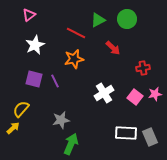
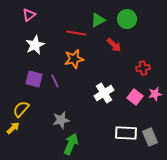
red line: rotated 18 degrees counterclockwise
red arrow: moved 1 px right, 3 px up
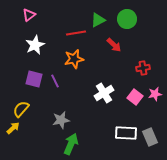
red line: rotated 18 degrees counterclockwise
